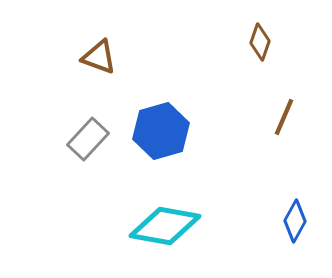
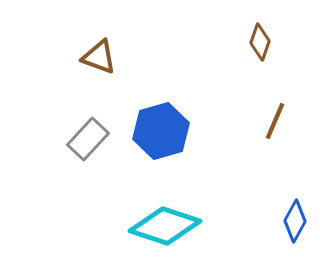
brown line: moved 9 px left, 4 px down
cyan diamond: rotated 8 degrees clockwise
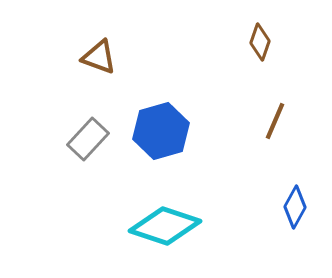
blue diamond: moved 14 px up
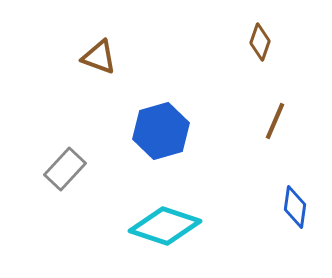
gray rectangle: moved 23 px left, 30 px down
blue diamond: rotated 21 degrees counterclockwise
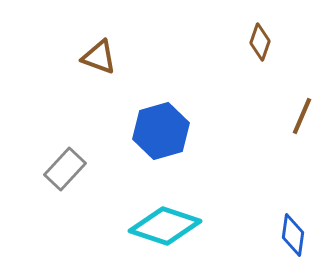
brown line: moved 27 px right, 5 px up
blue diamond: moved 2 px left, 28 px down
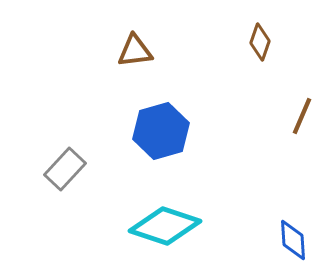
brown triangle: moved 36 px right, 6 px up; rotated 27 degrees counterclockwise
blue diamond: moved 5 px down; rotated 12 degrees counterclockwise
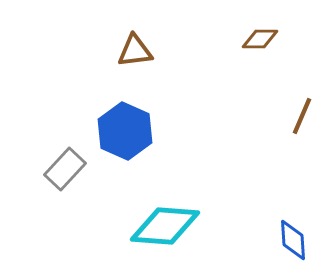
brown diamond: moved 3 px up; rotated 72 degrees clockwise
blue hexagon: moved 36 px left; rotated 20 degrees counterclockwise
cyan diamond: rotated 14 degrees counterclockwise
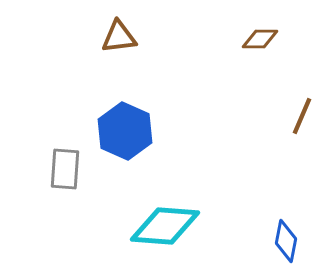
brown triangle: moved 16 px left, 14 px up
gray rectangle: rotated 39 degrees counterclockwise
blue diamond: moved 7 px left, 1 px down; rotated 15 degrees clockwise
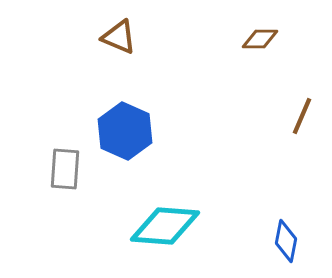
brown triangle: rotated 30 degrees clockwise
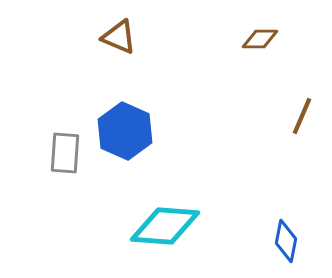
gray rectangle: moved 16 px up
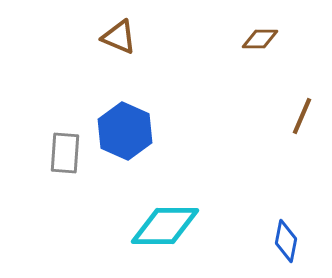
cyan diamond: rotated 4 degrees counterclockwise
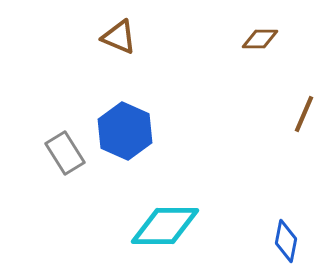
brown line: moved 2 px right, 2 px up
gray rectangle: rotated 36 degrees counterclockwise
